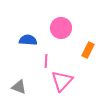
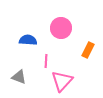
gray triangle: moved 10 px up
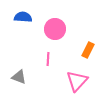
pink circle: moved 6 px left, 1 px down
blue semicircle: moved 5 px left, 23 px up
pink line: moved 2 px right, 2 px up
pink triangle: moved 15 px right
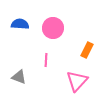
blue semicircle: moved 3 px left, 7 px down
pink circle: moved 2 px left, 1 px up
orange rectangle: moved 1 px left
pink line: moved 2 px left, 1 px down
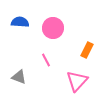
blue semicircle: moved 2 px up
pink line: rotated 32 degrees counterclockwise
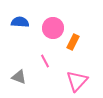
orange rectangle: moved 14 px left, 8 px up
pink line: moved 1 px left, 1 px down
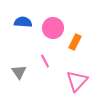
blue semicircle: moved 3 px right
orange rectangle: moved 2 px right
gray triangle: moved 5 px up; rotated 35 degrees clockwise
